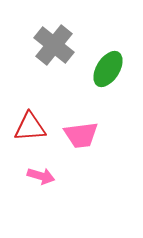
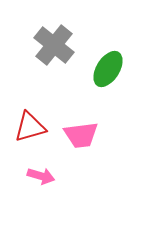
red triangle: rotated 12 degrees counterclockwise
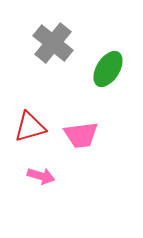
gray cross: moved 1 px left, 2 px up
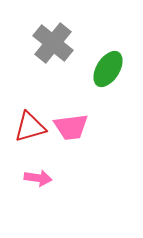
pink trapezoid: moved 10 px left, 8 px up
pink arrow: moved 3 px left, 2 px down; rotated 8 degrees counterclockwise
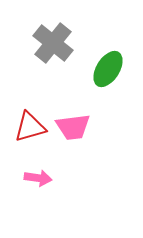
pink trapezoid: moved 2 px right
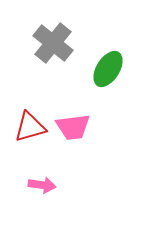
pink arrow: moved 4 px right, 7 px down
